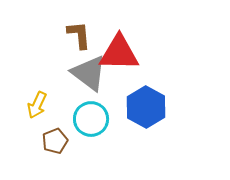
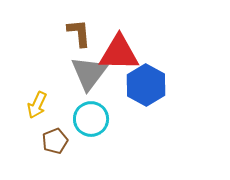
brown L-shape: moved 2 px up
gray triangle: rotated 30 degrees clockwise
blue hexagon: moved 22 px up
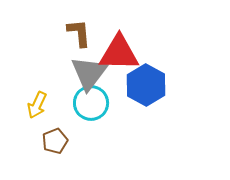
cyan circle: moved 16 px up
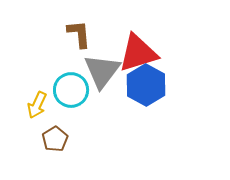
brown L-shape: moved 1 px down
red triangle: moved 19 px right; rotated 18 degrees counterclockwise
gray triangle: moved 13 px right, 2 px up
cyan circle: moved 20 px left, 13 px up
brown pentagon: moved 2 px up; rotated 10 degrees counterclockwise
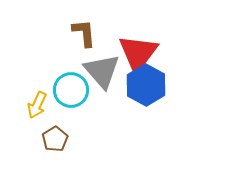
brown L-shape: moved 5 px right, 1 px up
red triangle: rotated 36 degrees counterclockwise
gray triangle: rotated 18 degrees counterclockwise
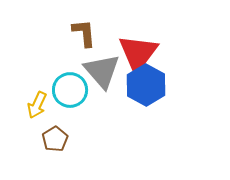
cyan circle: moved 1 px left
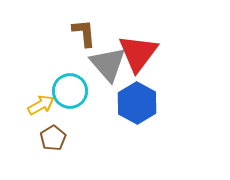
gray triangle: moved 6 px right, 7 px up
blue hexagon: moved 9 px left, 18 px down
cyan circle: moved 1 px down
yellow arrow: moved 4 px right; rotated 144 degrees counterclockwise
brown pentagon: moved 2 px left, 1 px up
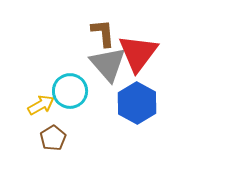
brown L-shape: moved 19 px right
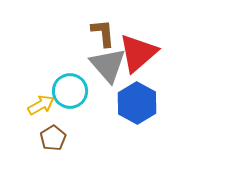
red triangle: rotated 12 degrees clockwise
gray triangle: moved 1 px down
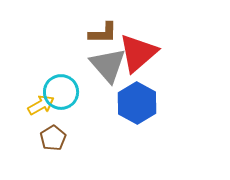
brown L-shape: rotated 96 degrees clockwise
cyan circle: moved 9 px left, 1 px down
